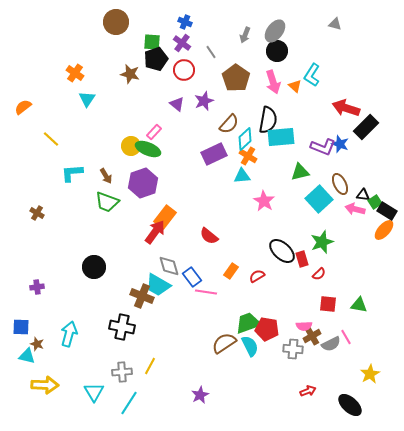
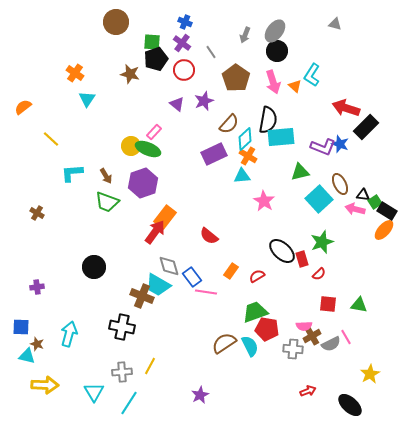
green trapezoid at (248, 323): moved 7 px right, 11 px up
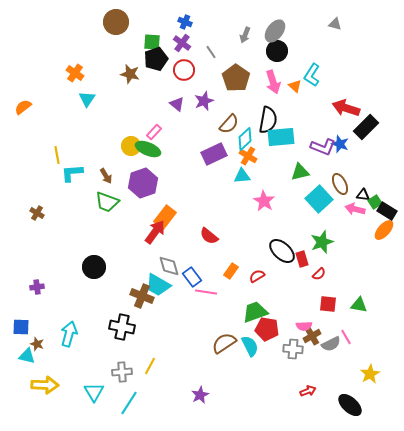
yellow line at (51, 139): moved 6 px right, 16 px down; rotated 36 degrees clockwise
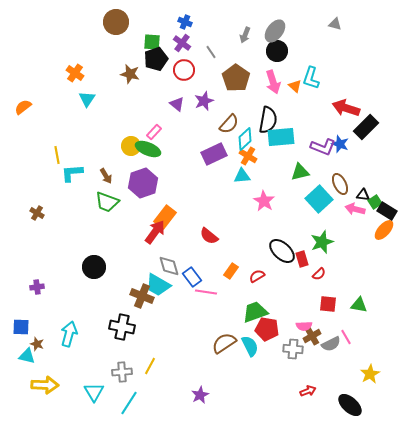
cyan L-shape at (312, 75): moved 1 px left, 3 px down; rotated 15 degrees counterclockwise
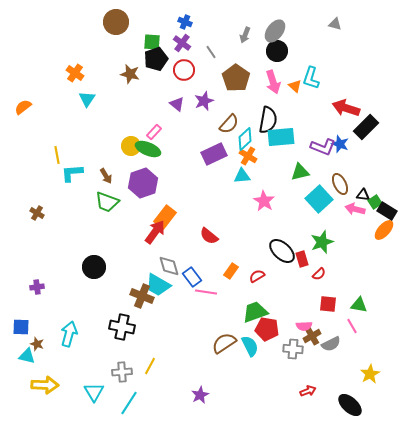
pink line at (346, 337): moved 6 px right, 11 px up
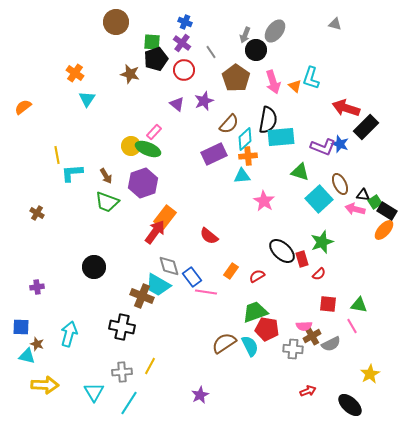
black circle at (277, 51): moved 21 px left, 1 px up
orange cross at (248, 156): rotated 36 degrees counterclockwise
green triangle at (300, 172): rotated 30 degrees clockwise
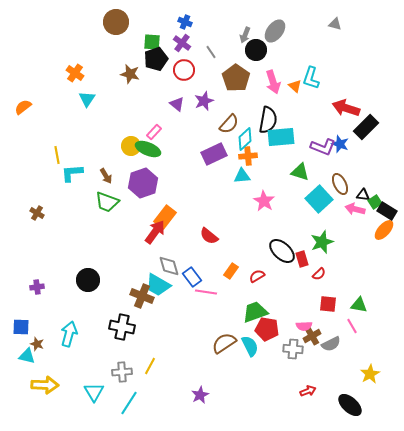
black circle at (94, 267): moved 6 px left, 13 px down
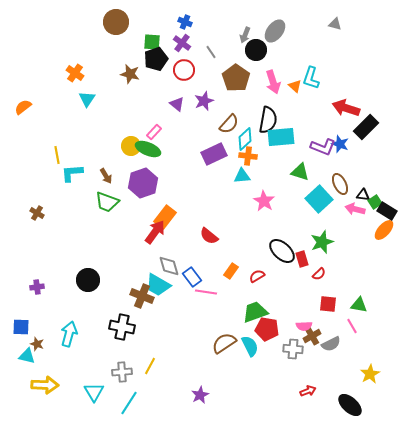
orange cross at (248, 156): rotated 12 degrees clockwise
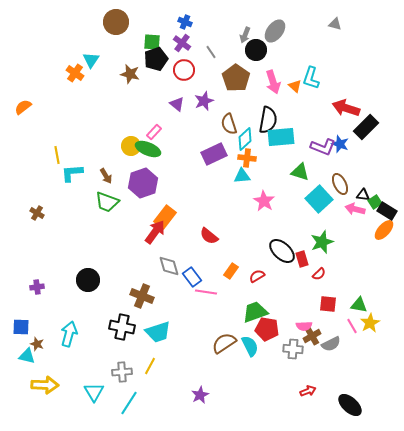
cyan triangle at (87, 99): moved 4 px right, 39 px up
brown semicircle at (229, 124): rotated 120 degrees clockwise
orange cross at (248, 156): moved 1 px left, 2 px down
cyan trapezoid at (158, 285): moved 47 px down; rotated 48 degrees counterclockwise
yellow star at (370, 374): moved 51 px up
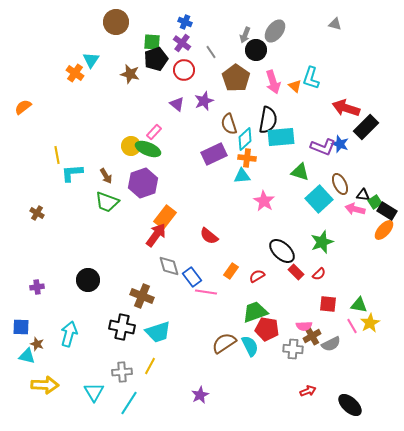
red arrow at (155, 232): moved 1 px right, 3 px down
red rectangle at (302, 259): moved 6 px left, 13 px down; rotated 28 degrees counterclockwise
